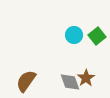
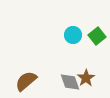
cyan circle: moved 1 px left
brown semicircle: rotated 15 degrees clockwise
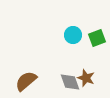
green square: moved 2 px down; rotated 18 degrees clockwise
brown star: rotated 18 degrees counterclockwise
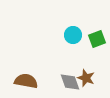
green square: moved 1 px down
brown semicircle: rotated 50 degrees clockwise
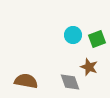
brown star: moved 3 px right, 11 px up
